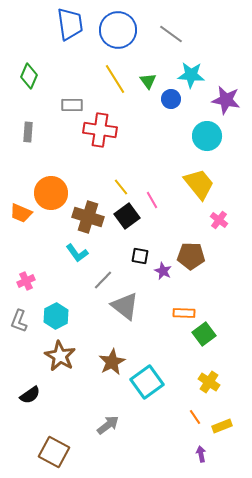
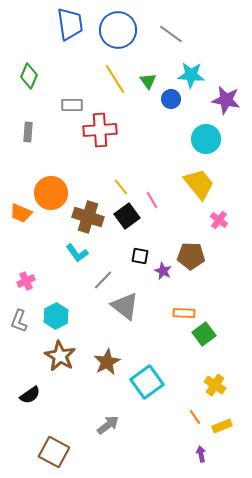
red cross at (100, 130): rotated 12 degrees counterclockwise
cyan circle at (207, 136): moved 1 px left, 3 px down
brown star at (112, 362): moved 5 px left
yellow cross at (209, 382): moved 6 px right, 3 px down
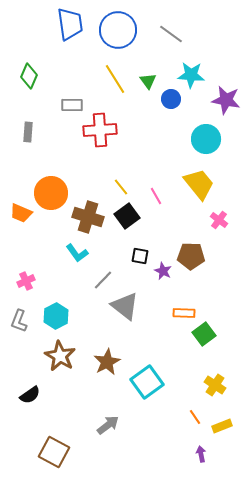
pink line at (152, 200): moved 4 px right, 4 px up
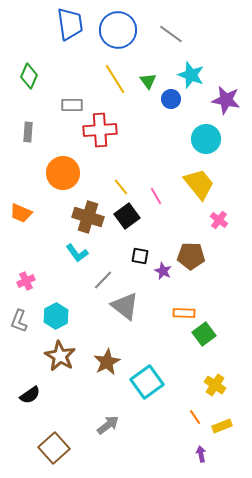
cyan star at (191, 75): rotated 16 degrees clockwise
orange circle at (51, 193): moved 12 px right, 20 px up
brown square at (54, 452): moved 4 px up; rotated 20 degrees clockwise
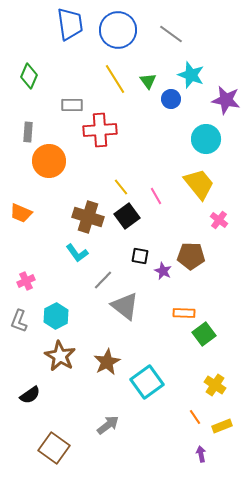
orange circle at (63, 173): moved 14 px left, 12 px up
brown square at (54, 448): rotated 12 degrees counterclockwise
